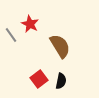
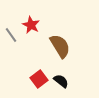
red star: moved 1 px right, 1 px down
black semicircle: rotated 63 degrees counterclockwise
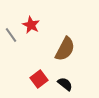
brown semicircle: moved 5 px right, 3 px down; rotated 60 degrees clockwise
black semicircle: moved 4 px right, 3 px down
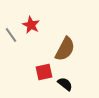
red square: moved 5 px right, 7 px up; rotated 24 degrees clockwise
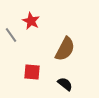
red star: moved 4 px up
red square: moved 12 px left; rotated 18 degrees clockwise
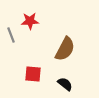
red star: moved 1 px left; rotated 30 degrees counterclockwise
gray line: rotated 14 degrees clockwise
red square: moved 1 px right, 2 px down
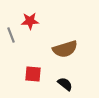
brown semicircle: rotated 45 degrees clockwise
